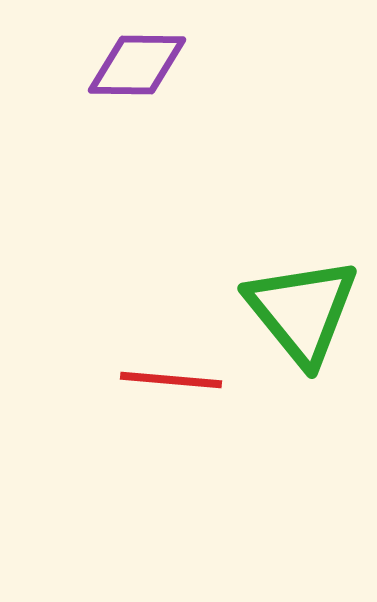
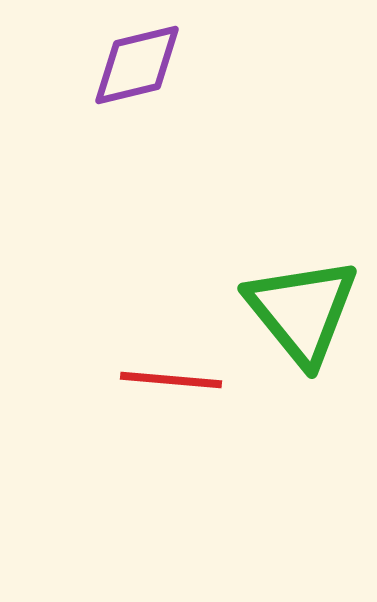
purple diamond: rotated 14 degrees counterclockwise
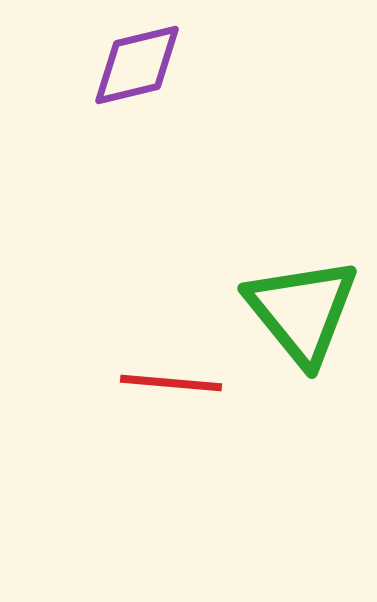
red line: moved 3 px down
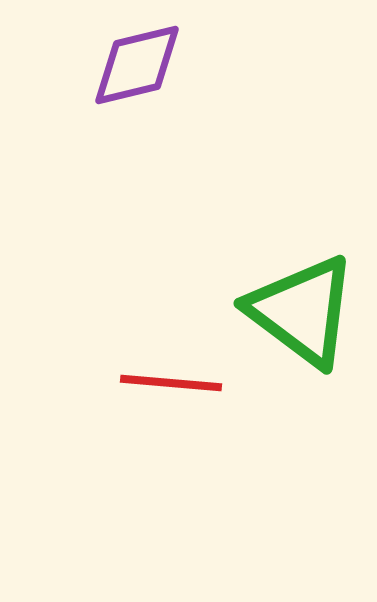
green triangle: rotated 14 degrees counterclockwise
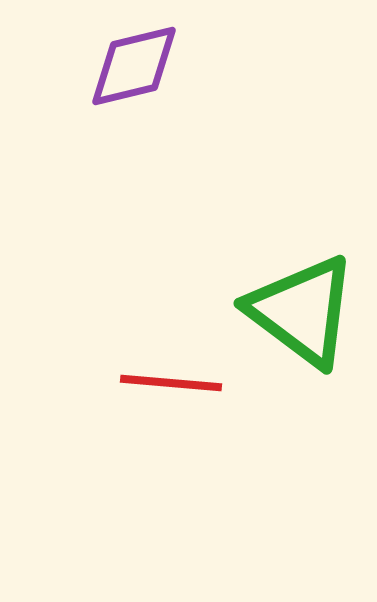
purple diamond: moved 3 px left, 1 px down
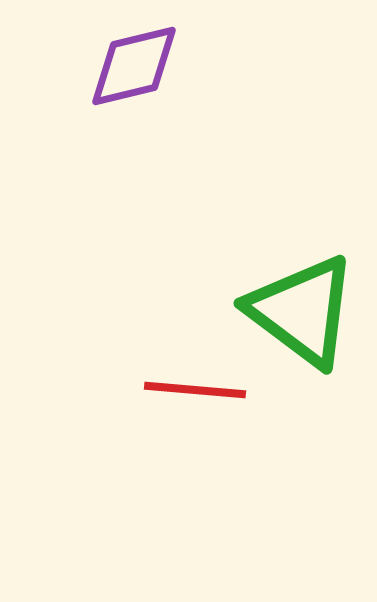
red line: moved 24 px right, 7 px down
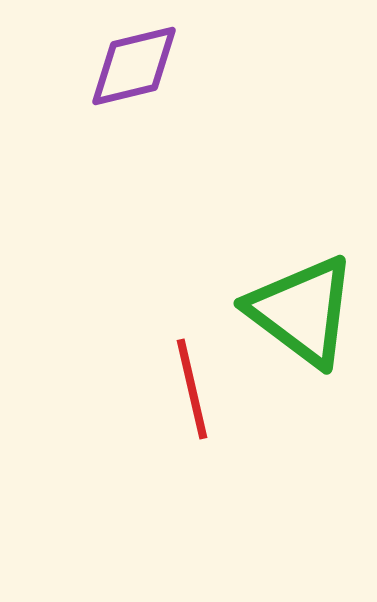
red line: moved 3 px left, 1 px up; rotated 72 degrees clockwise
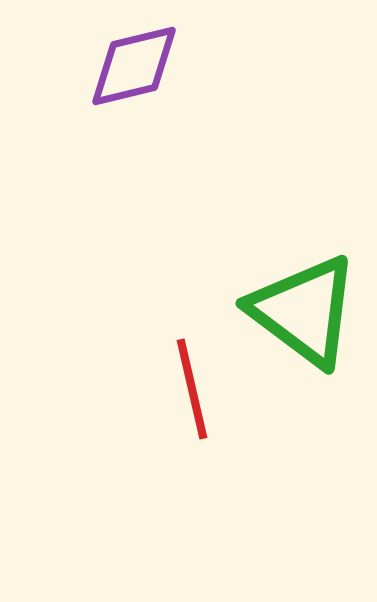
green triangle: moved 2 px right
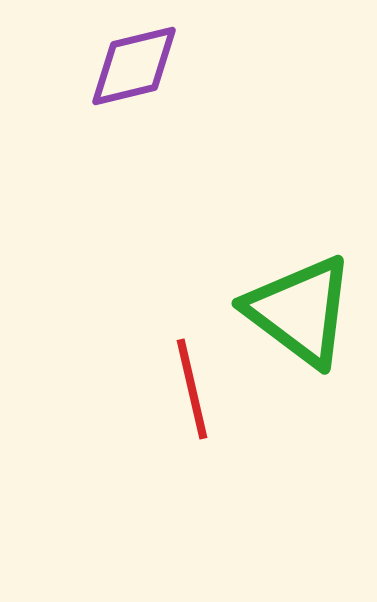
green triangle: moved 4 px left
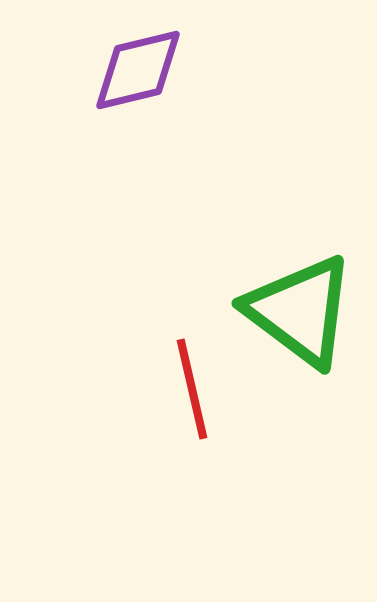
purple diamond: moved 4 px right, 4 px down
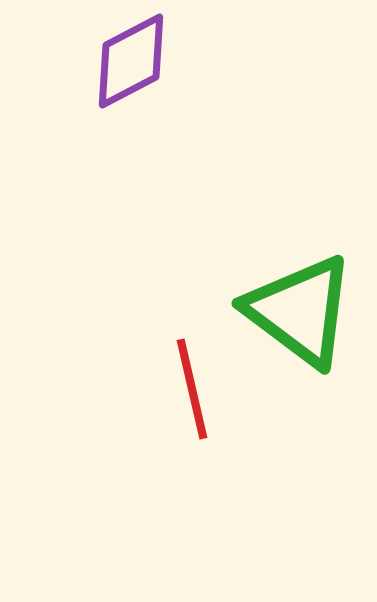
purple diamond: moved 7 px left, 9 px up; rotated 14 degrees counterclockwise
